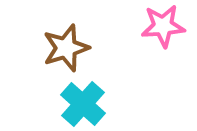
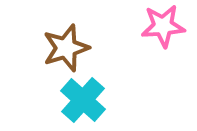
cyan cross: moved 4 px up
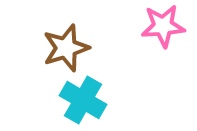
cyan cross: rotated 12 degrees counterclockwise
